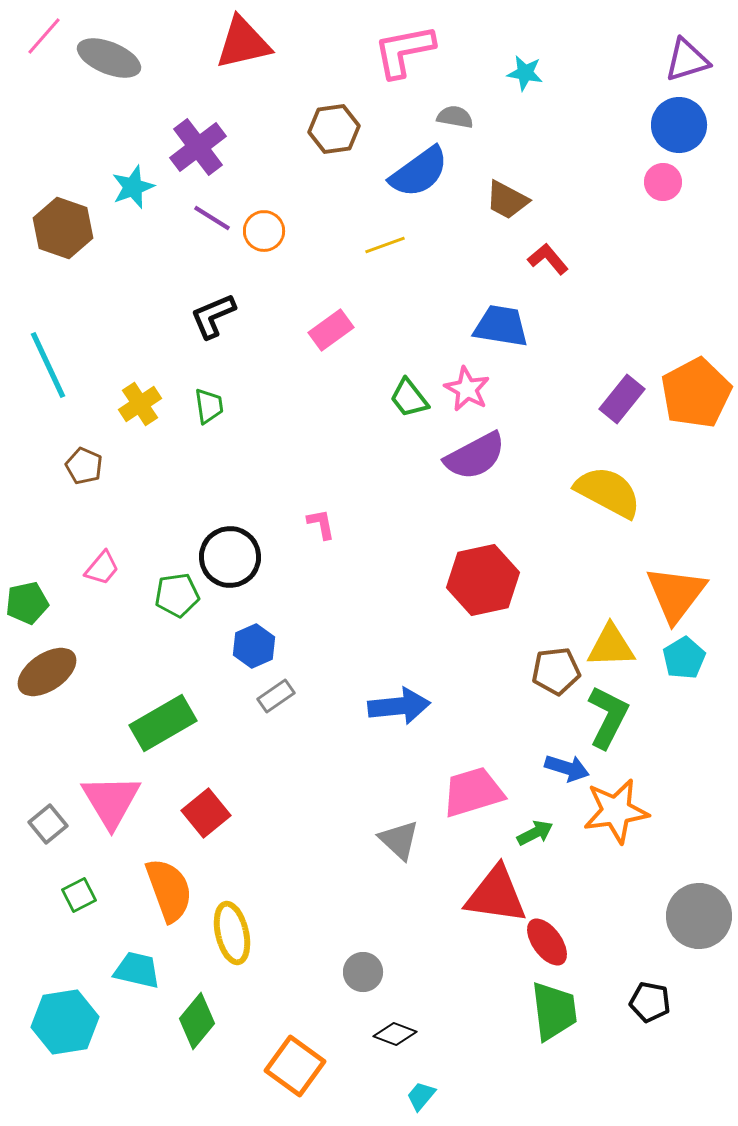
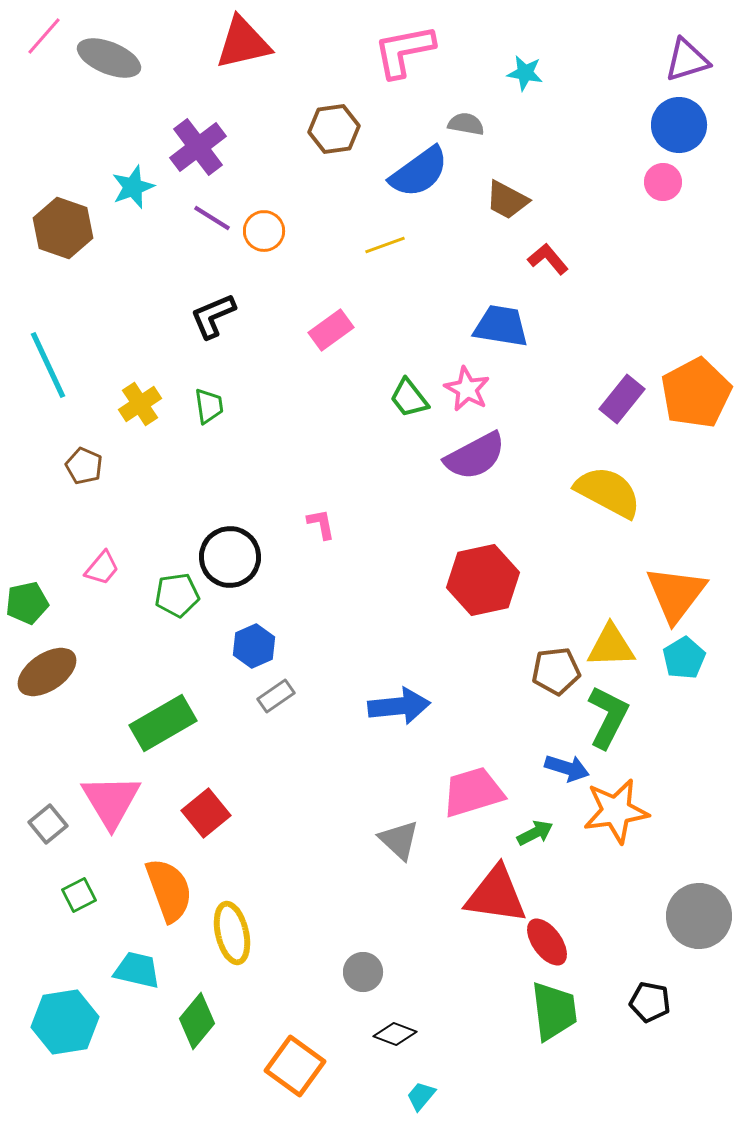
gray semicircle at (455, 117): moved 11 px right, 7 px down
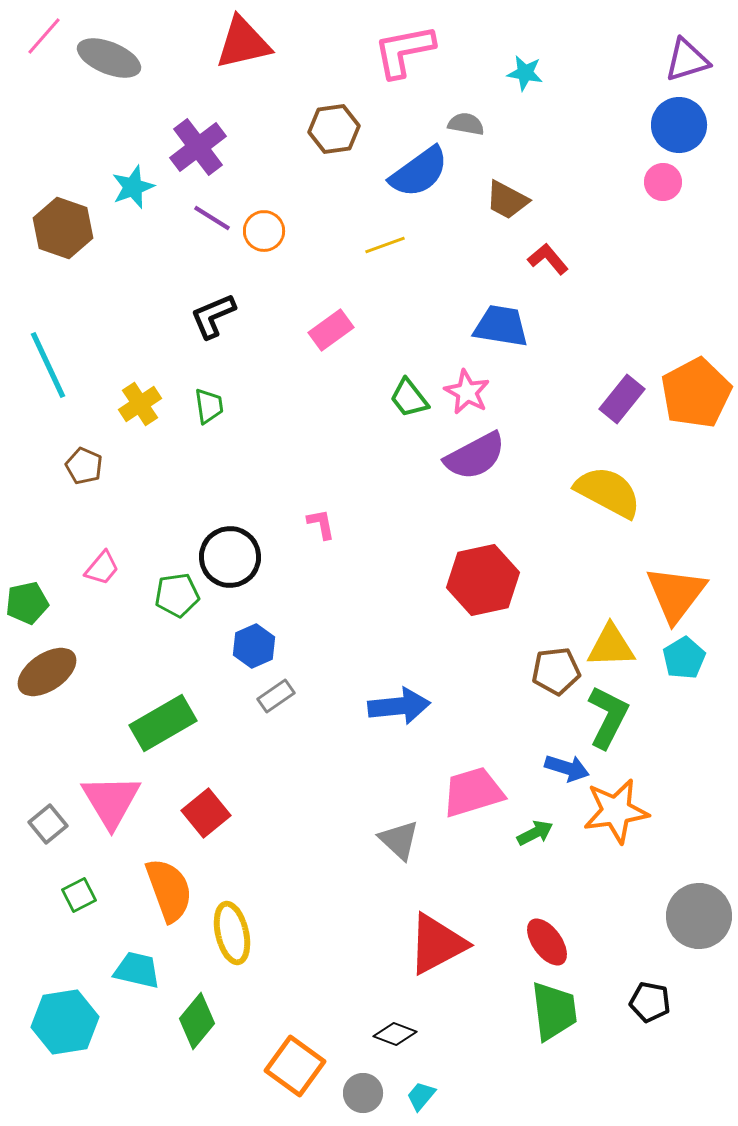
pink star at (467, 389): moved 3 px down
red triangle at (496, 895): moved 59 px left, 49 px down; rotated 36 degrees counterclockwise
gray circle at (363, 972): moved 121 px down
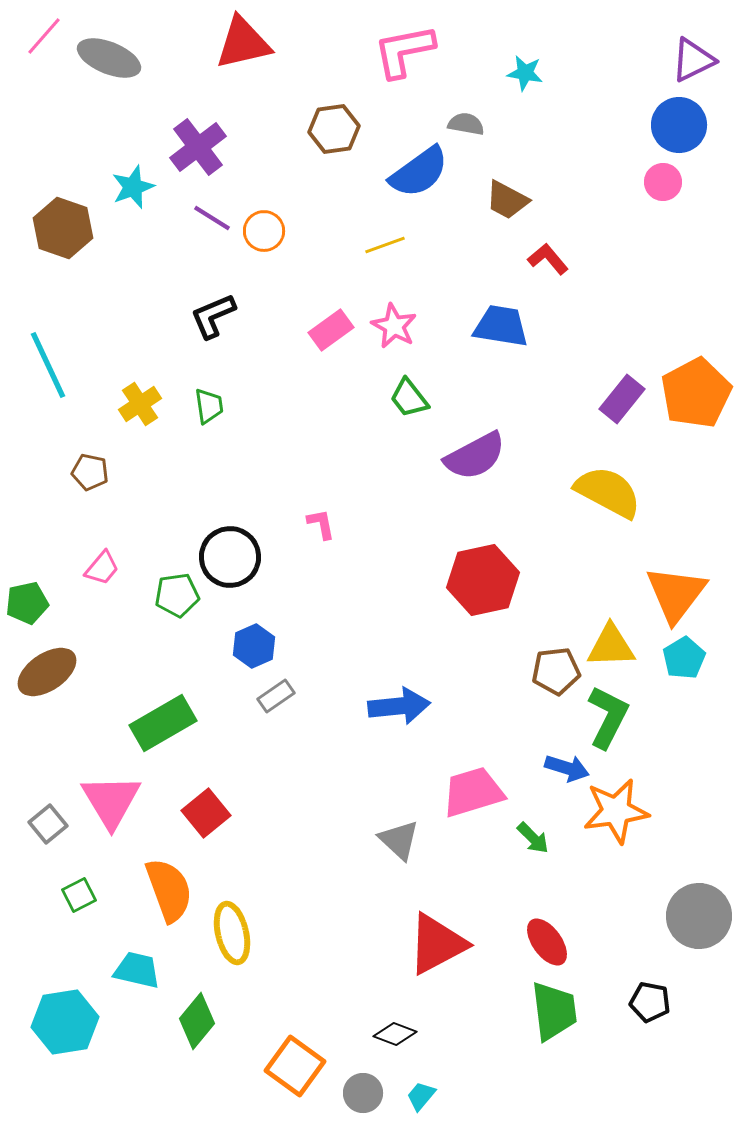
purple triangle at (687, 60): moved 6 px right; rotated 9 degrees counterclockwise
pink star at (467, 392): moved 73 px left, 66 px up
brown pentagon at (84, 466): moved 6 px right, 6 px down; rotated 12 degrees counterclockwise
green arrow at (535, 833): moved 2 px left, 5 px down; rotated 72 degrees clockwise
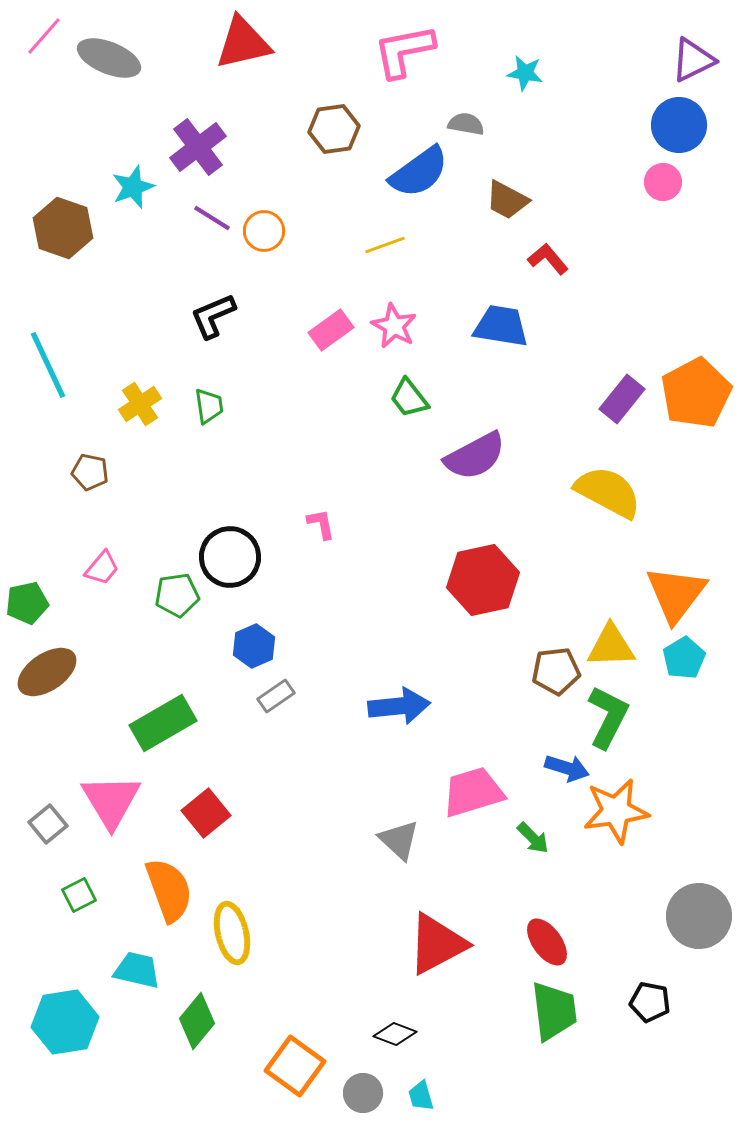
cyan trapezoid at (421, 1096): rotated 56 degrees counterclockwise
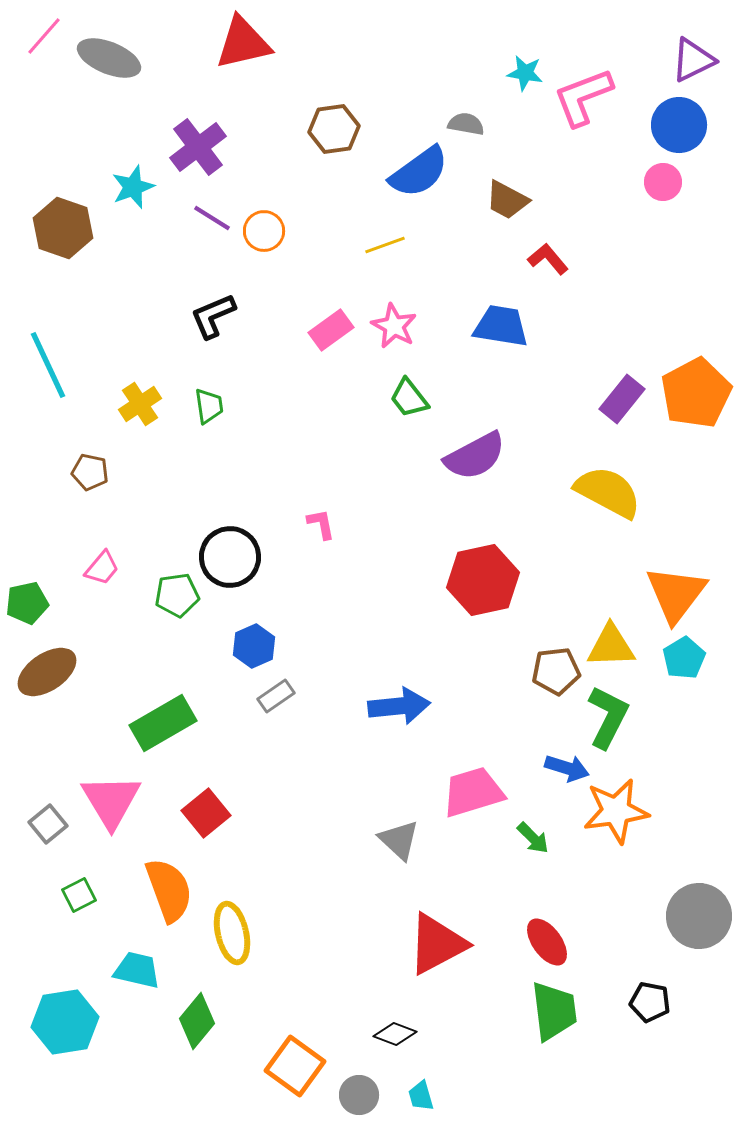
pink L-shape at (404, 51): moved 179 px right, 46 px down; rotated 10 degrees counterclockwise
gray circle at (363, 1093): moved 4 px left, 2 px down
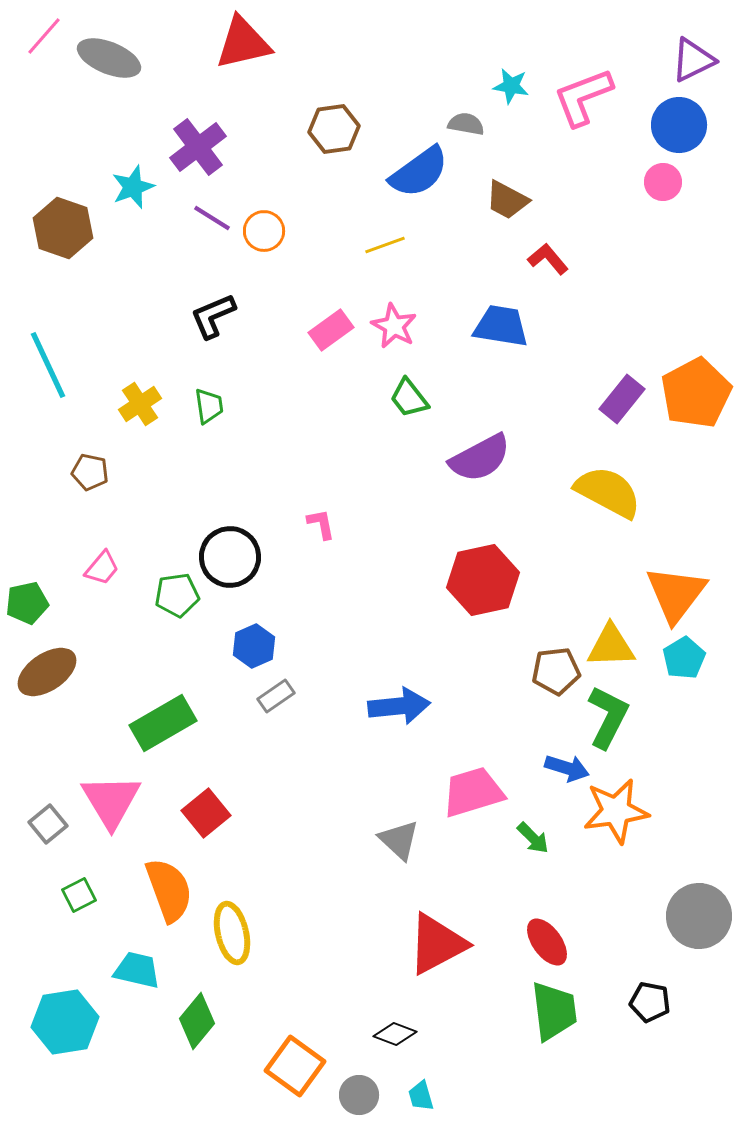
cyan star at (525, 73): moved 14 px left, 13 px down
purple semicircle at (475, 456): moved 5 px right, 2 px down
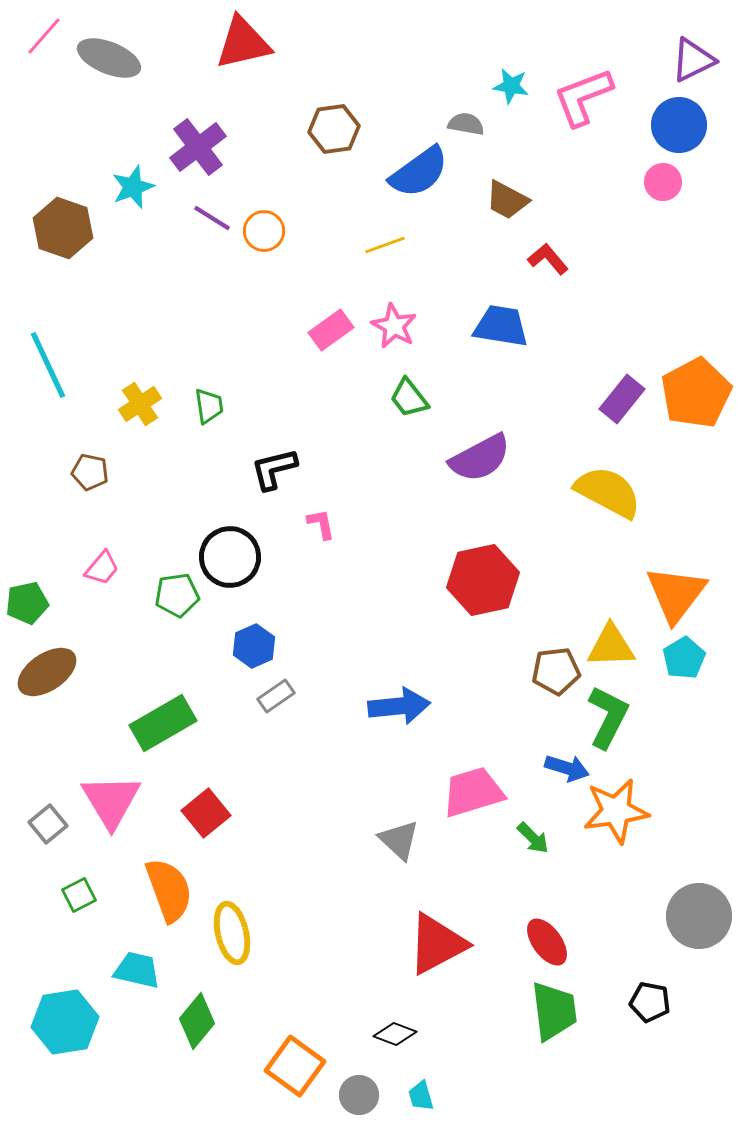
black L-shape at (213, 316): moved 61 px right, 153 px down; rotated 9 degrees clockwise
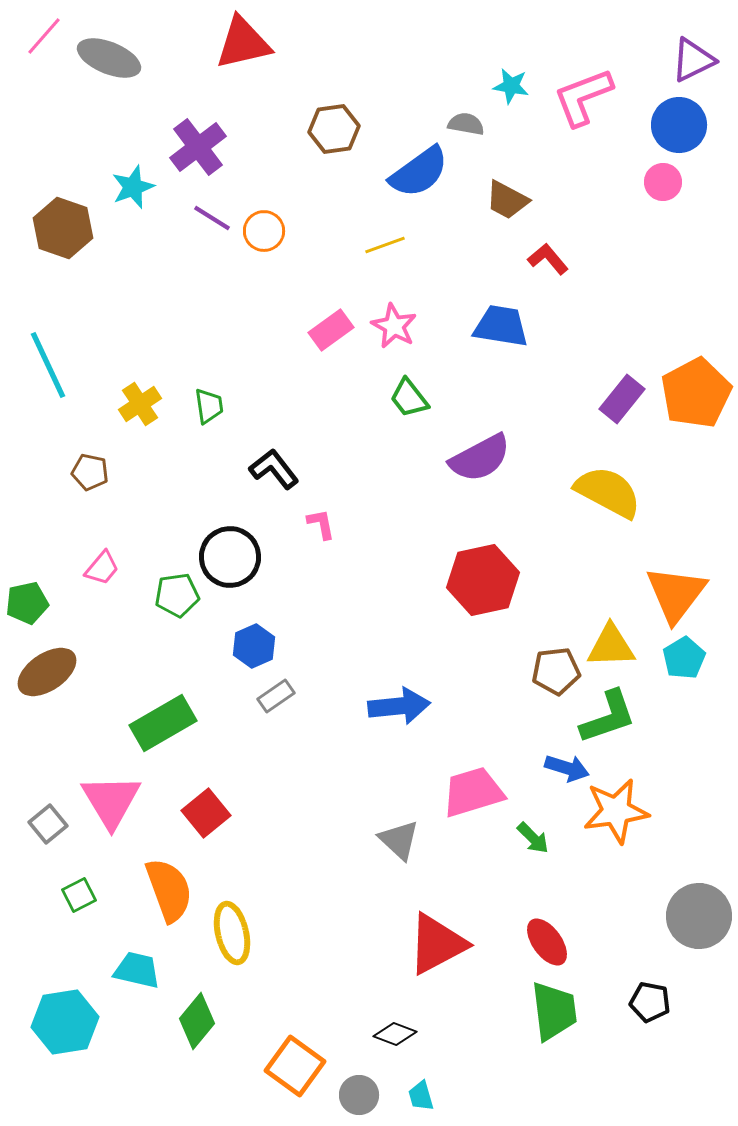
black L-shape at (274, 469): rotated 66 degrees clockwise
green L-shape at (608, 717): rotated 44 degrees clockwise
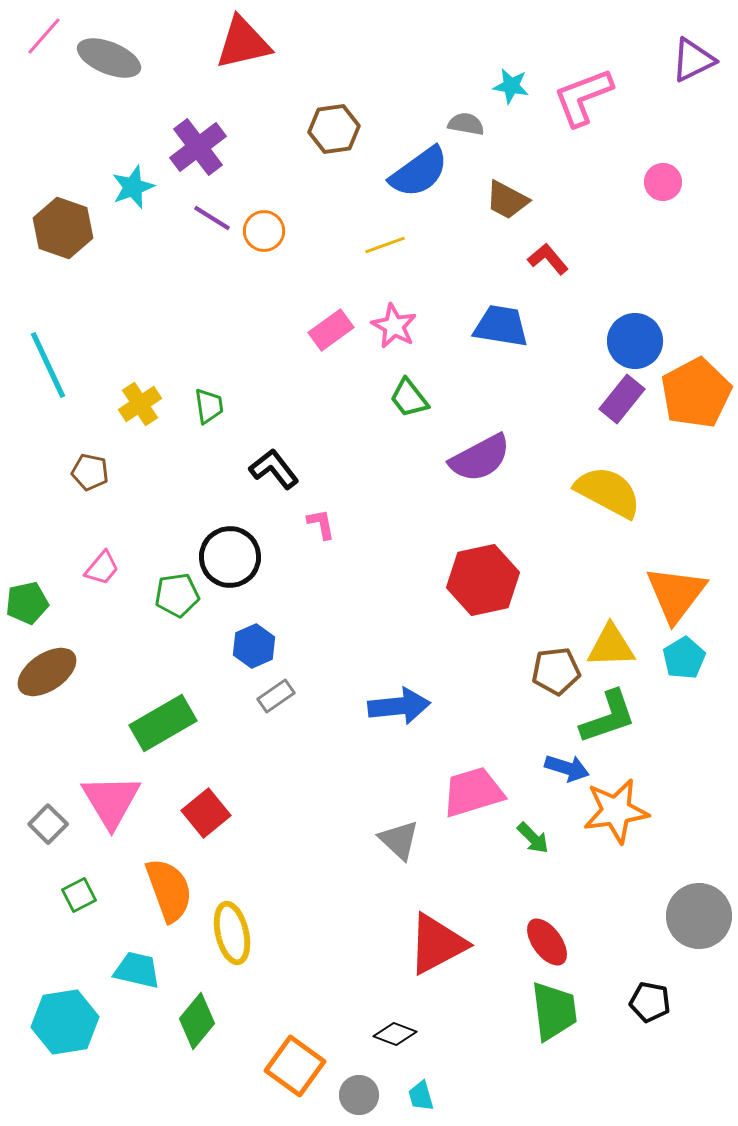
blue circle at (679, 125): moved 44 px left, 216 px down
gray square at (48, 824): rotated 6 degrees counterclockwise
